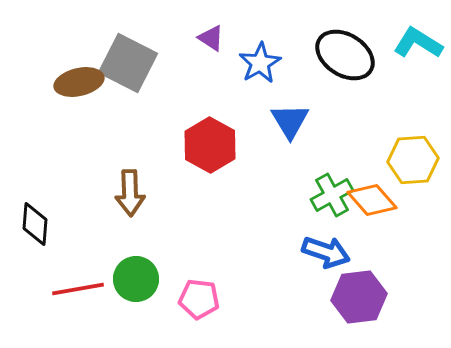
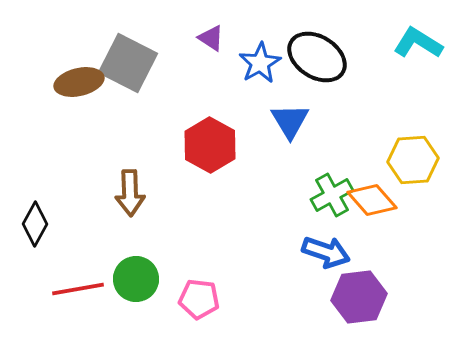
black ellipse: moved 28 px left, 2 px down
black diamond: rotated 24 degrees clockwise
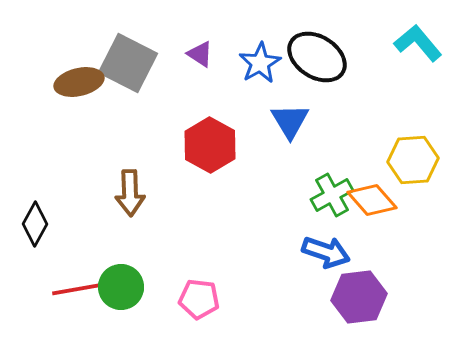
purple triangle: moved 11 px left, 16 px down
cyan L-shape: rotated 18 degrees clockwise
green circle: moved 15 px left, 8 px down
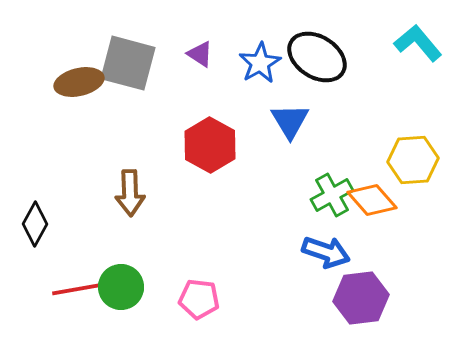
gray square: rotated 12 degrees counterclockwise
purple hexagon: moved 2 px right, 1 px down
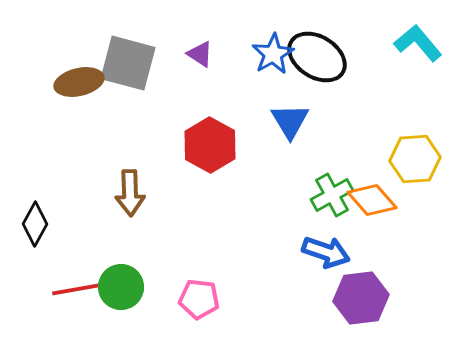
blue star: moved 13 px right, 9 px up
yellow hexagon: moved 2 px right, 1 px up
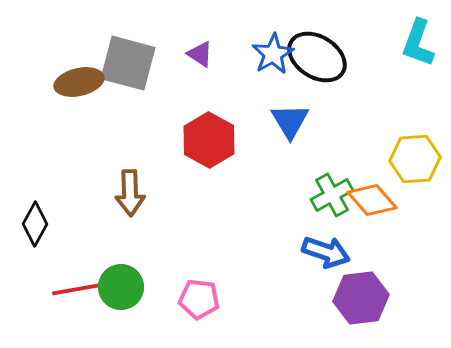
cyan L-shape: rotated 120 degrees counterclockwise
red hexagon: moved 1 px left, 5 px up
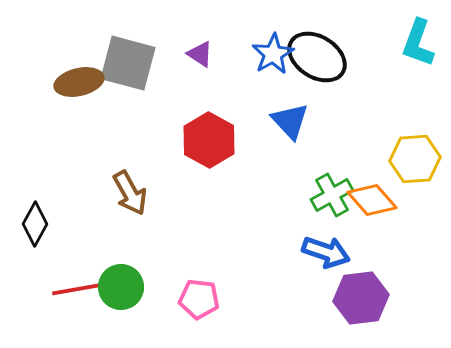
blue triangle: rotated 12 degrees counterclockwise
brown arrow: rotated 27 degrees counterclockwise
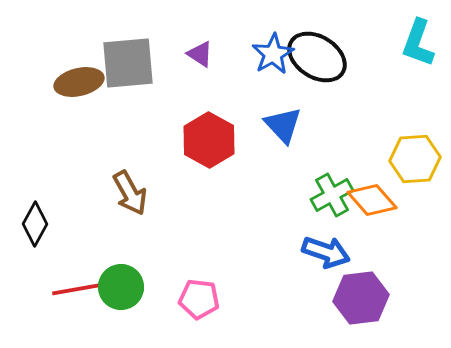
gray square: rotated 20 degrees counterclockwise
blue triangle: moved 7 px left, 4 px down
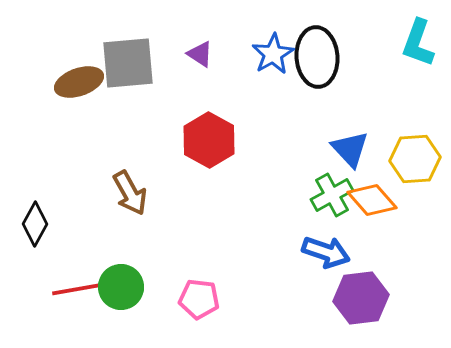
black ellipse: rotated 54 degrees clockwise
brown ellipse: rotated 6 degrees counterclockwise
blue triangle: moved 67 px right, 24 px down
